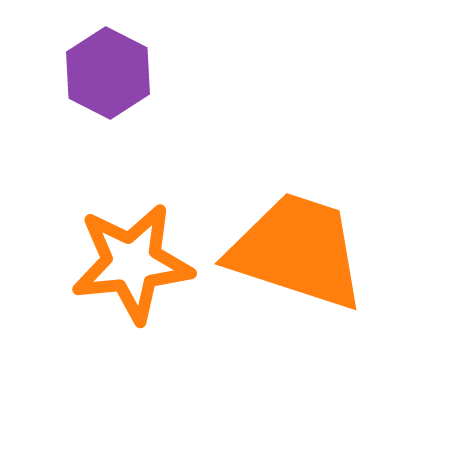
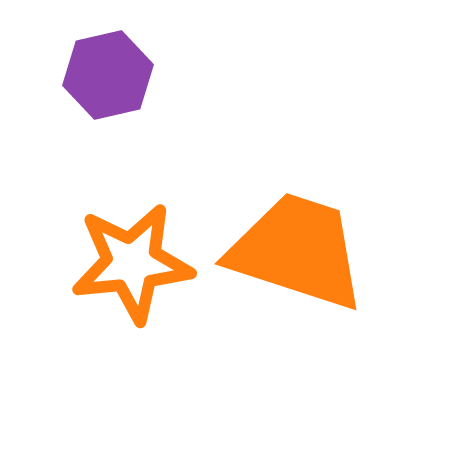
purple hexagon: moved 2 px down; rotated 20 degrees clockwise
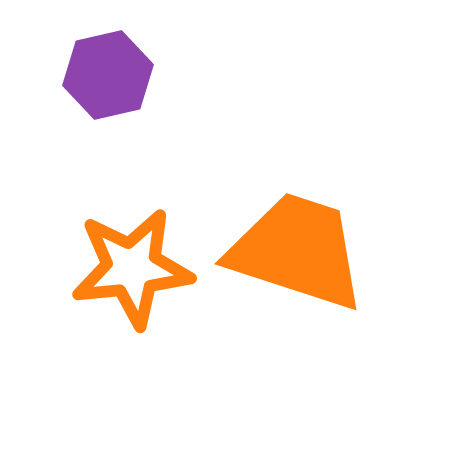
orange star: moved 5 px down
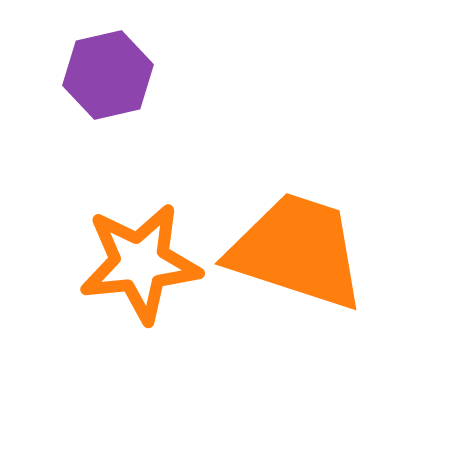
orange star: moved 8 px right, 5 px up
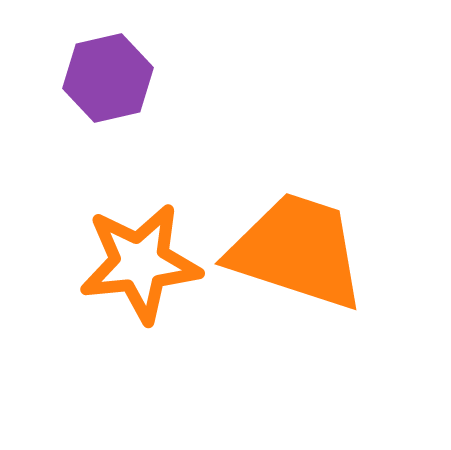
purple hexagon: moved 3 px down
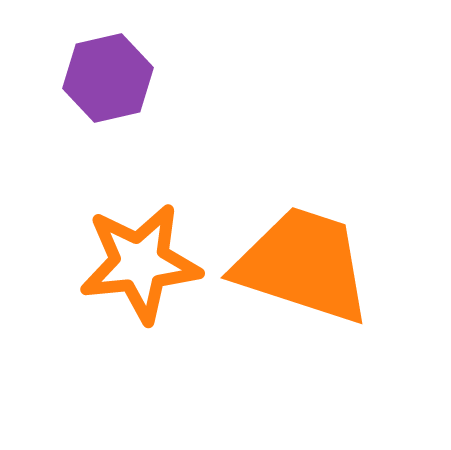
orange trapezoid: moved 6 px right, 14 px down
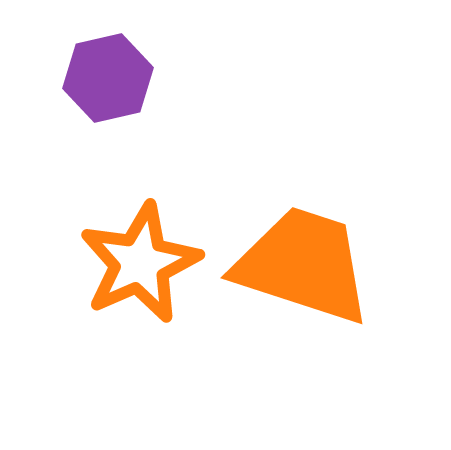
orange star: rotated 18 degrees counterclockwise
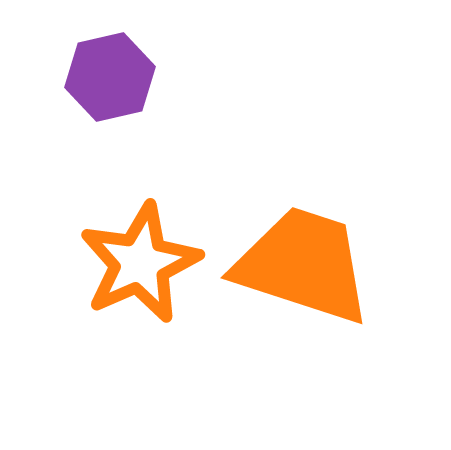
purple hexagon: moved 2 px right, 1 px up
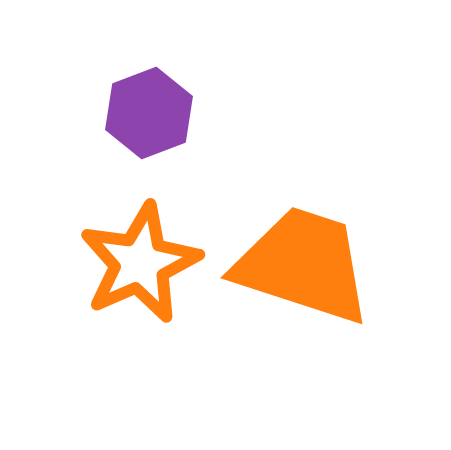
purple hexagon: moved 39 px right, 36 px down; rotated 8 degrees counterclockwise
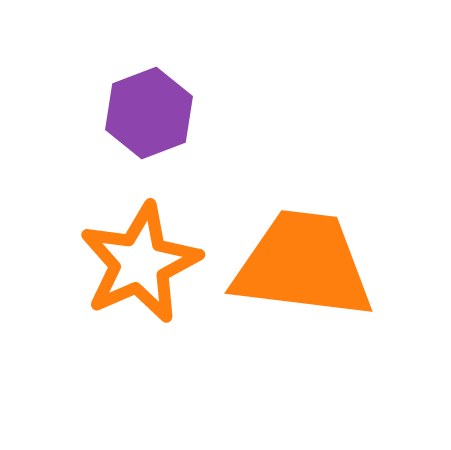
orange trapezoid: rotated 11 degrees counterclockwise
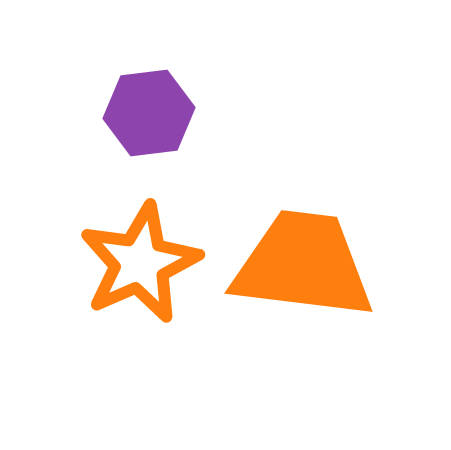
purple hexagon: rotated 14 degrees clockwise
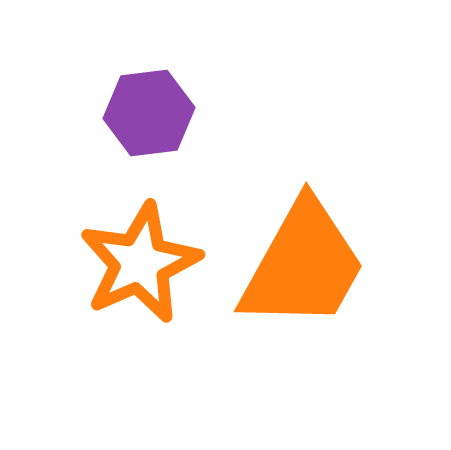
orange trapezoid: rotated 112 degrees clockwise
